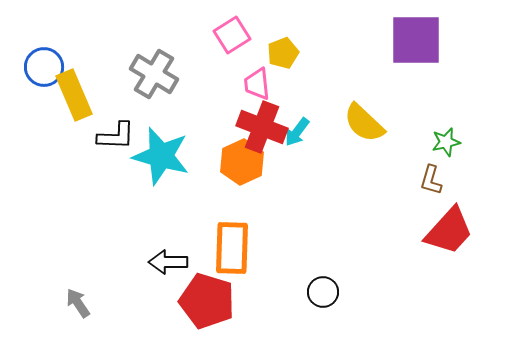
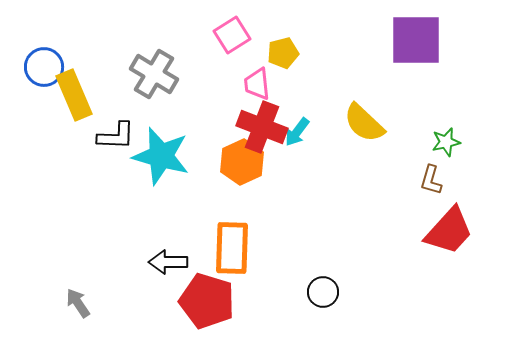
yellow pentagon: rotated 8 degrees clockwise
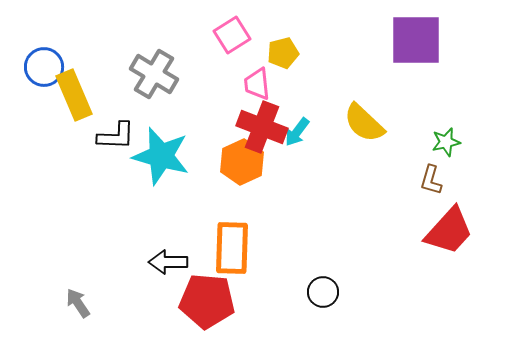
red pentagon: rotated 12 degrees counterclockwise
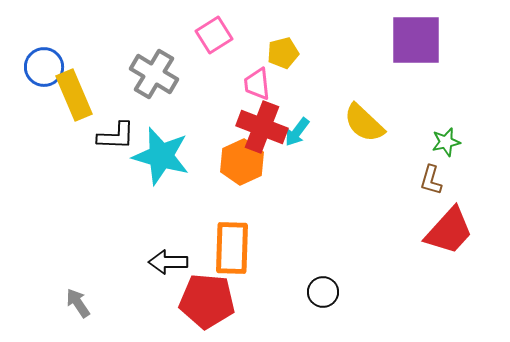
pink square: moved 18 px left
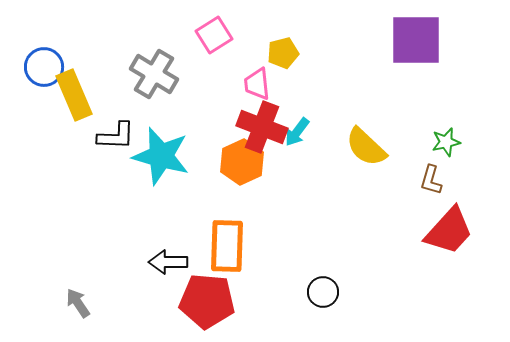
yellow semicircle: moved 2 px right, 24 px down
orange rectangle: moved 5 px left, 2 px up
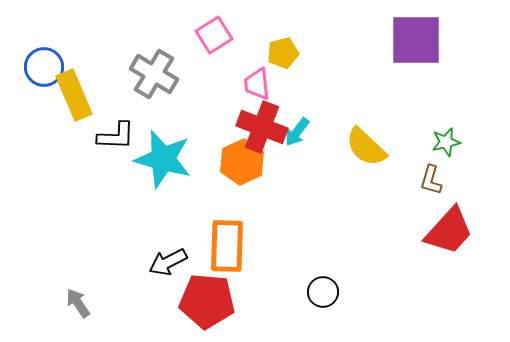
cyan star: moved 2 px right, 3 px down
black arrow: rotated 27 degrees counterclockwise
